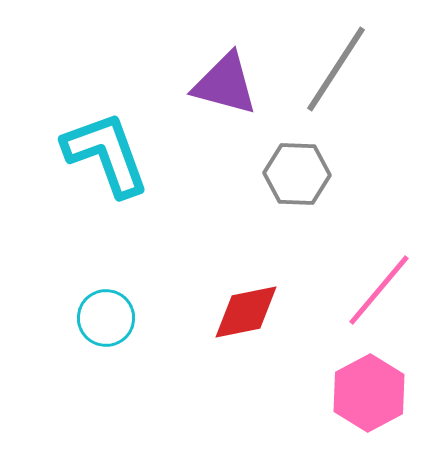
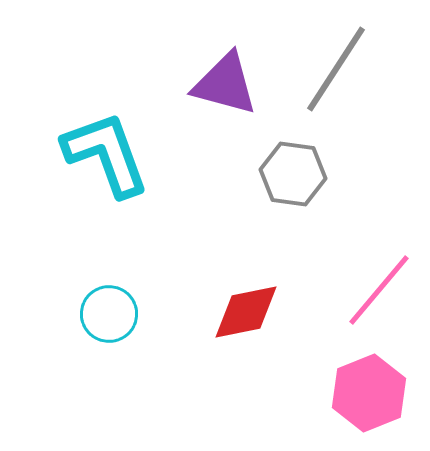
gray hexagon: moved 4 px left; rotated 6 degrees clockwise
cyan circle: moved 3 px right, 4 px up
pink hexagon: rotated 6 degrees clockwise
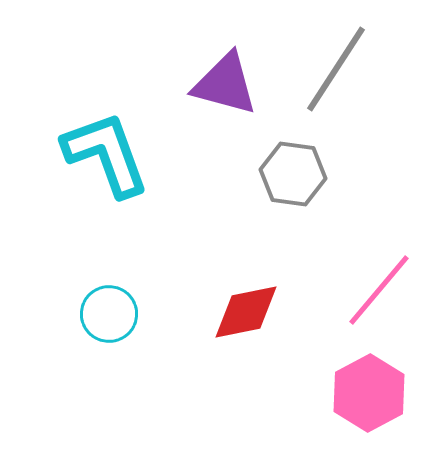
pink hexagon: rotated 6 degrees counterclockwise
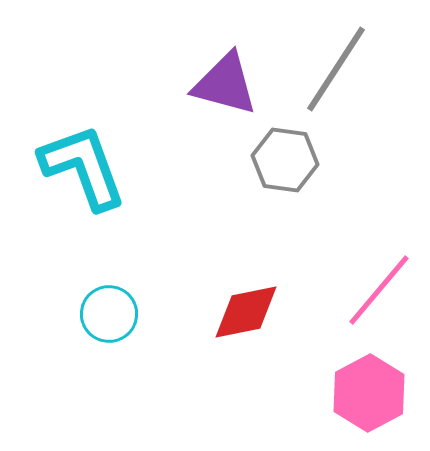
cyan L-shape: moved 23 px left, 13 px down
gray hexagon: moved 8 px left, 14 px up
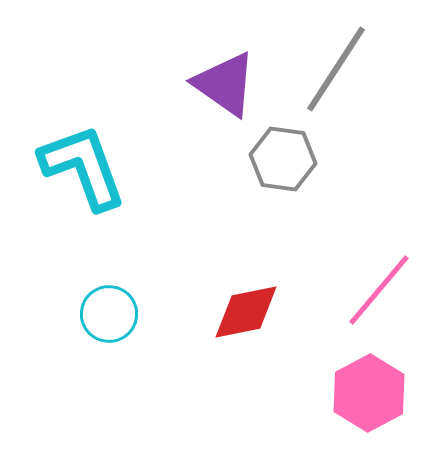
purple triangle: rotated 20 degrees clockwise
gray hexagon: moved 2 px left, 1 px up
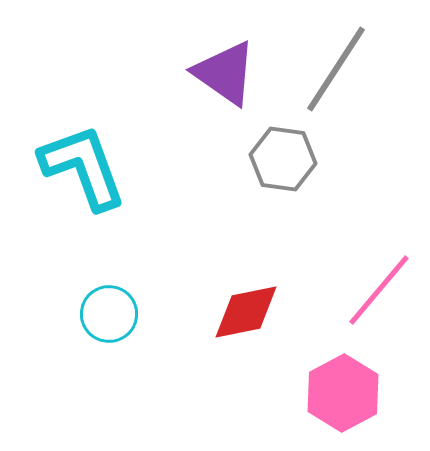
purple triangle: moved 11 px up
pink hexagon: moved 26 px left
